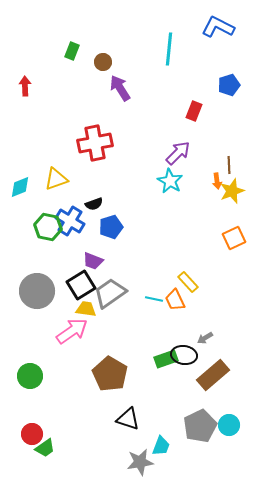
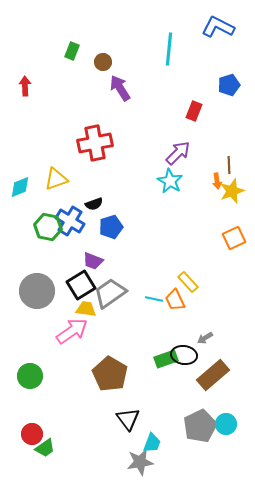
black triangle at (128, 419): rotated 35 degrees clockwise
cyan circle at (229, 425): moved 3 px left, 1 px up
cyan trapezoid at (161, 446): moved 9 px left, 3 px up
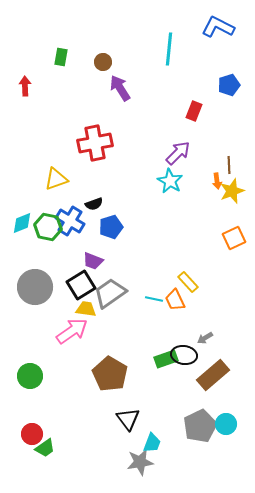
green rectangle at (72, 51): moved 11 px left, 6 px down; rotated 12 degrees counterclockwise
cyan diamond at (20, 187): moved 2 px right, 36 px down
gray circle at (37, 291): moved 2 px left, 4 px up
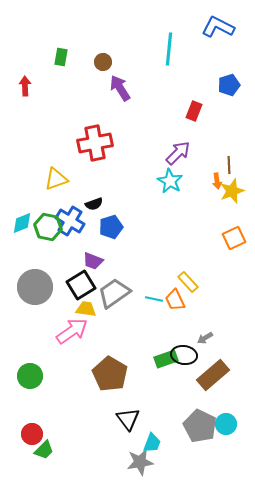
gray trapezoid at (110, 293): moved 4 px right
gray pentagon at (200, 426): rotated 20 degrees counterclockwise
green trapezoid at (45, 448): moved 1 px left, 2 px down; rotated 10 degrees counterclockwise
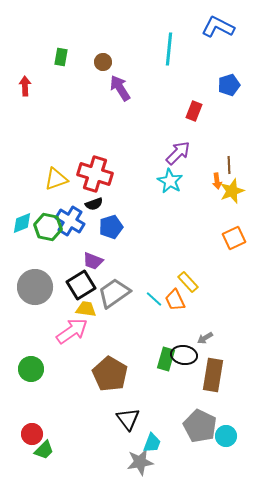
red cross at (95, 143): moved 31 px down; rotated 28 degrees clockwise
cyan line at (154, 299): rotated 30 degrees clockwise
green rectangle at (166, 359): rotated 55 degrees counterclockwise
brown rectangle at (213, 375): rotated 40 degrees counterclockwise
green circle at (30, 376): moved 1 px right, 7 px up
cyan circle at (226, 424): moved 12 px down
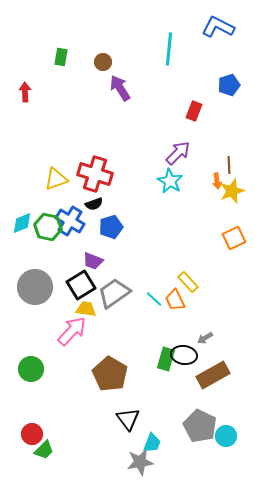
red arrow at (25, 86): moved 6 px down
pink arrow at (72, 331): rotated 12 degrees counterclockwise
brown rectangle at (213, 375): rotated 52 degrees clockwise
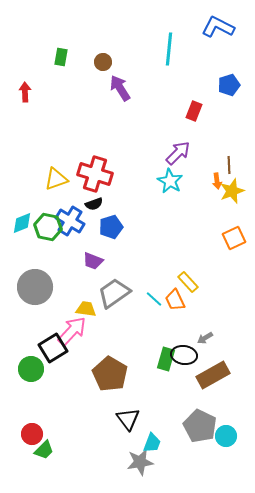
black square at (81, 285): moved 28 px left, 63 px down
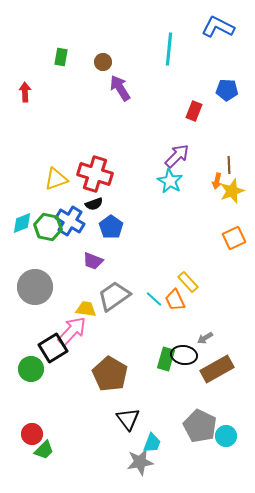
blue pentagon at (229, 85): moved 2 px left, 5 px down; rotated 20 degrees clockwise
purple arrow at (178, 153): moved 1 px left, 3 px down
orange arrow at (217, 181): rotated 21 degrees clockwise
blue pentagon at (111, 227): rotated 20 degrees counterclockwise
gray trapezoid at (114, 293): moved 3 px down
brown rectangle at (213, 375): moved 4 px right, 6 px up
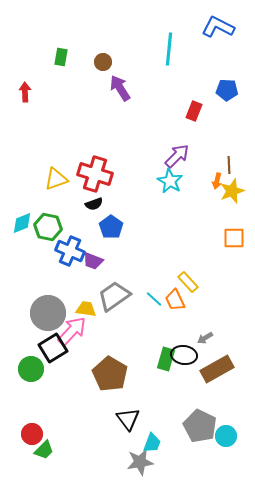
blue cross at (70, 221): moved 30 px down; rotated 8 degrees counterclockwise
orange square at (234, 238): rotated 25 degrees clockwise
gray circle at (35, 287): moved 13 px right, 26 px down
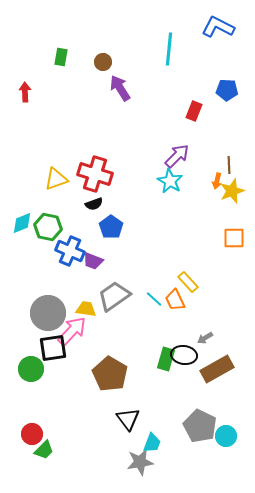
black square at (53, 348): rotated 24 degrees clockwise
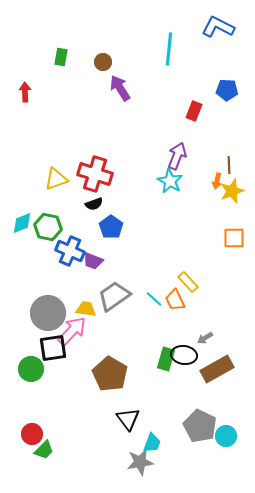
purple arrow at (177, 156): rotated 24 degrees counterclockwise
